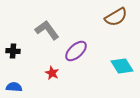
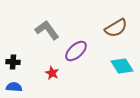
brown semicircle: moved 11 px down
black cross: moved 11 px down
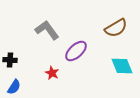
black cross: moved 3 px left, 2 px up
cyan diamond: rotated 10 degrees clockwise
blue semicircle: rotated 119 degrees clockwise
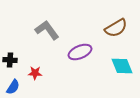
purple ellipse: moved 4 px right, 1 px down; rotated 20 degrees clockwise
red star: moved 17 px left; rotated 24 degrees counterclockwise
blue semicircle: moved 1 px left
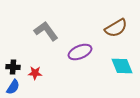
gray L-shape: moved 1 px left, 1 px down
black cross: moved 3 px right, 7 px down
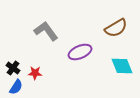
black cross: moved 1 px down; rotated 32 degrees clockwise
blue semicircle: moved 3 px right
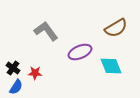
cyan diamond: moved 11 px left
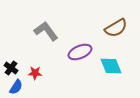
black cross: moved 2 px left
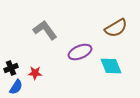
gray L-shape: moved 1 px left, 1 px up
black cross: rotated 32 degrees clockwise
